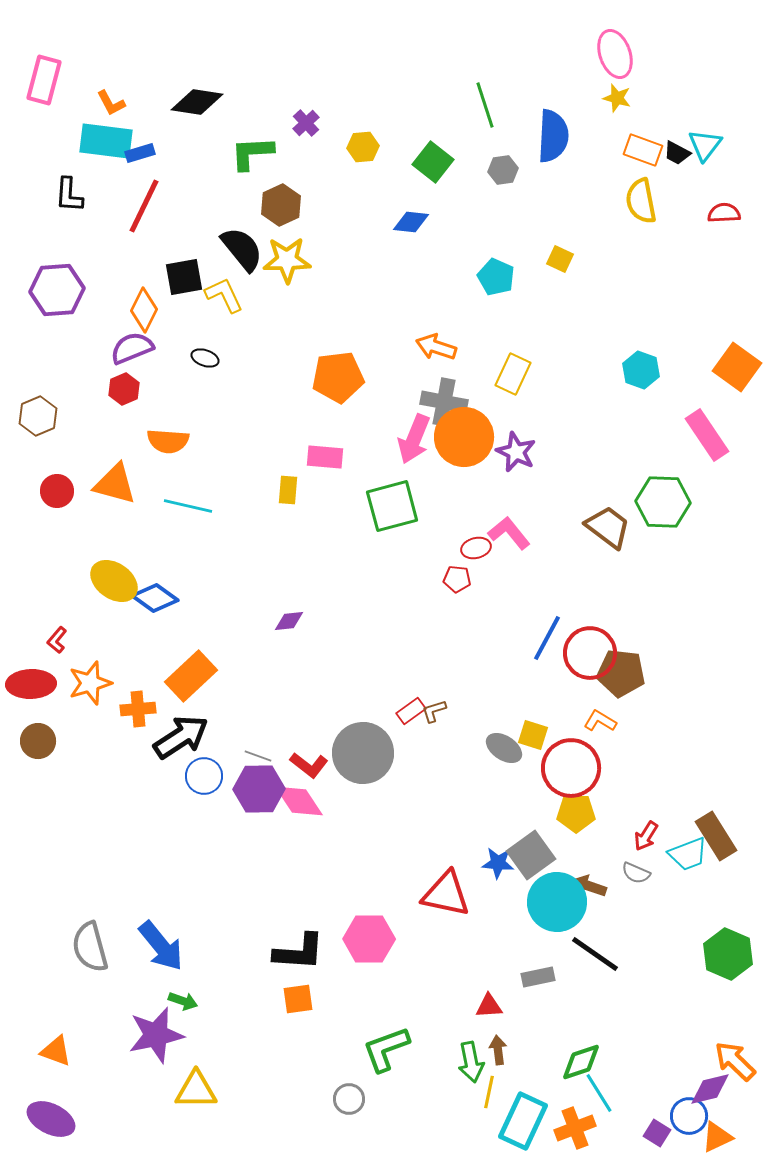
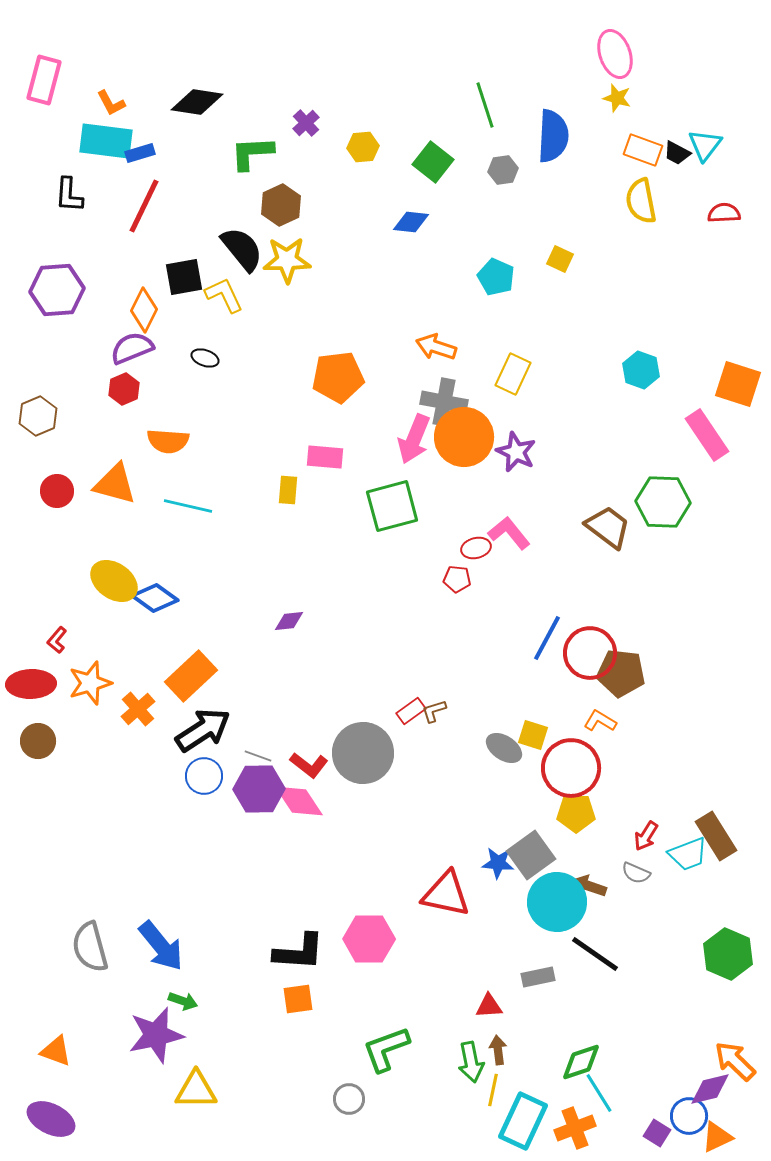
orange square at (737, 367): moved 1 px right, 17 px down; rotated 18 degrees counterclockwise
orange cross at (138, 709): rotated 36 degrees counterclockwise
black arrow at (181, 737): moved 22 px right, 7 px up
yellow line at (489, 1092): moved 4 px right, 2 px up
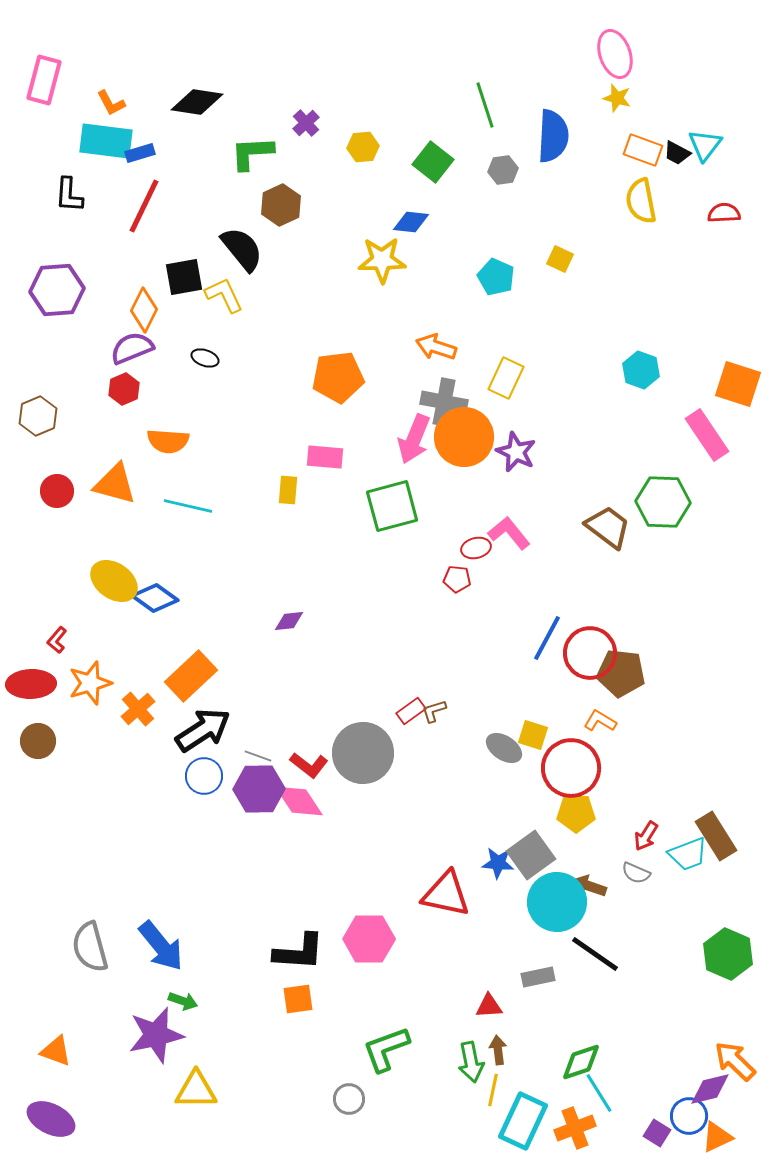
yellow star at (287, 260): moved 95 px right
yellow rectangle at (513, 374): moved 7 px left, 4 px down
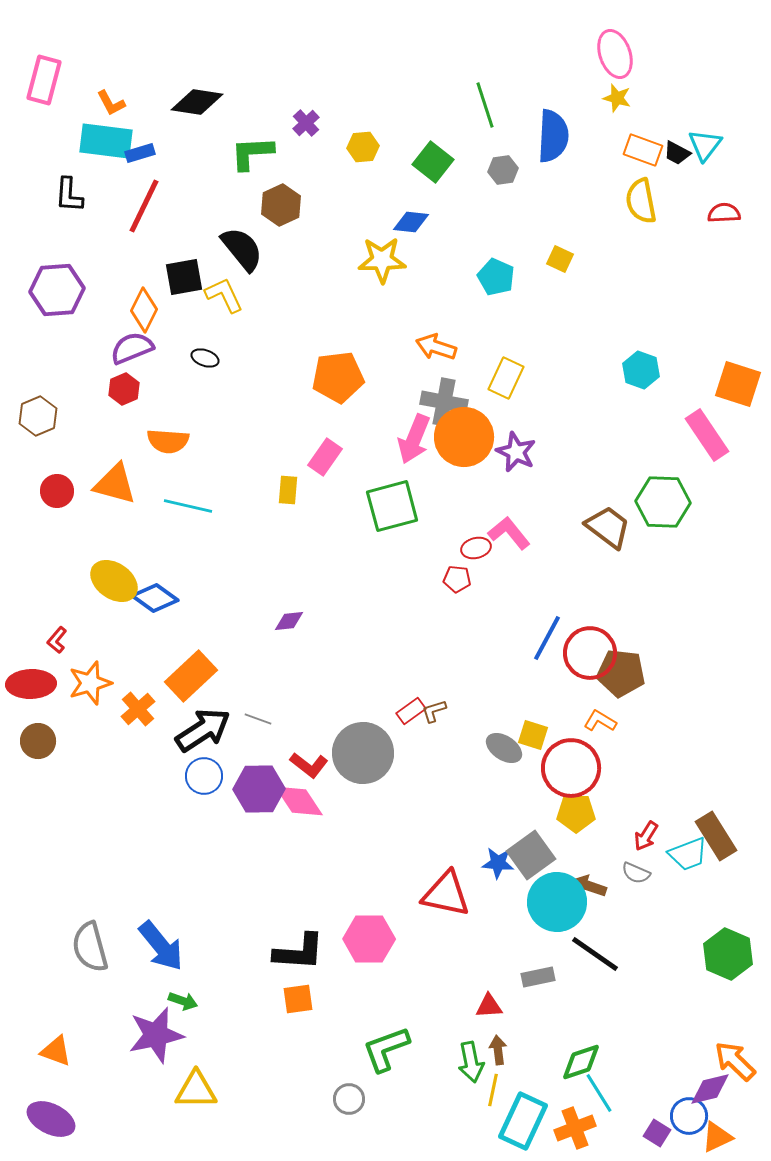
pink rectangle at (325, 457): rotated 60 degrees counterclockwise
gray line at (258, 756): moved 37 px up
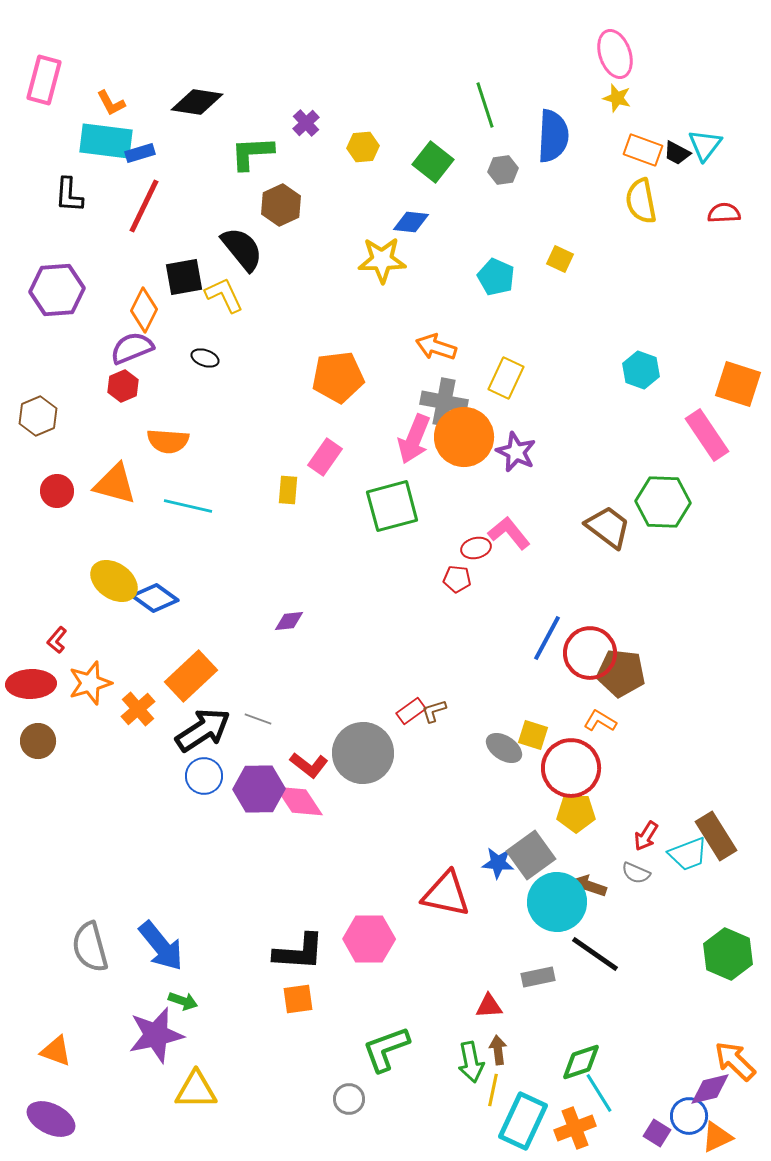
red hexagon at (124, 389): moved 1 px left, 3 px up
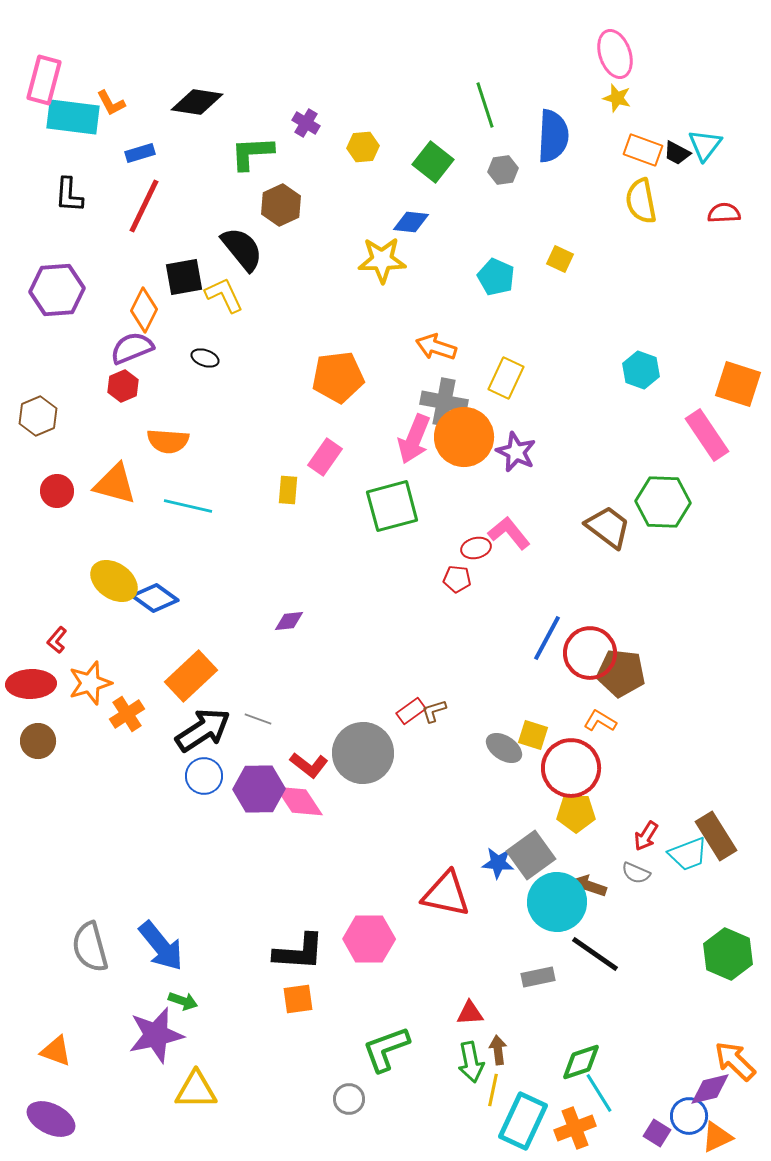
purple cross at (306, 123): rotated 16 degrees counterclockwise
cyan rectangle at (106, 141): moved 33 px left, 24 px up
orange cross at (138, 709): moved 11 px left, 5 px down; rotated 8 degrees clockwise
red triangle at (489, 1006): moved 19 px left, 7 px down
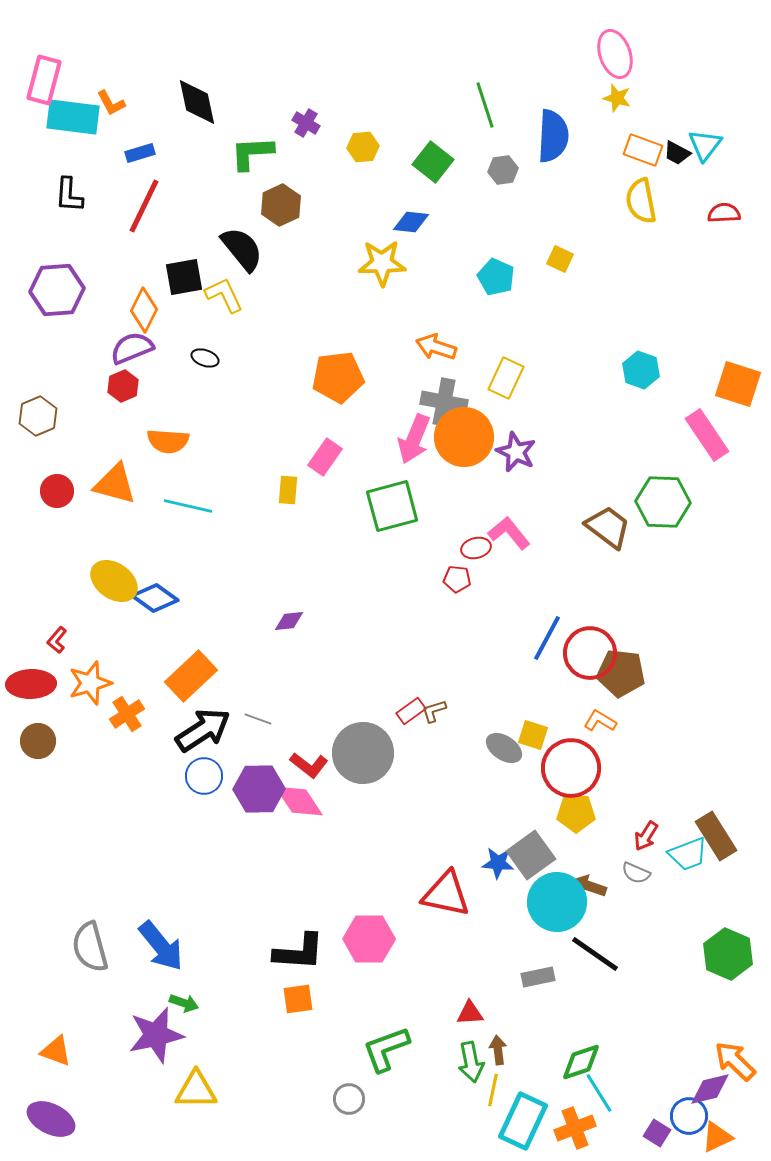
black diamond at (197, 102): rotated 69 degrees clockwise
yellow star at (382, 260): moved 3 px down
green arrow at (183, 1001): moved 1 px right, 2 px down
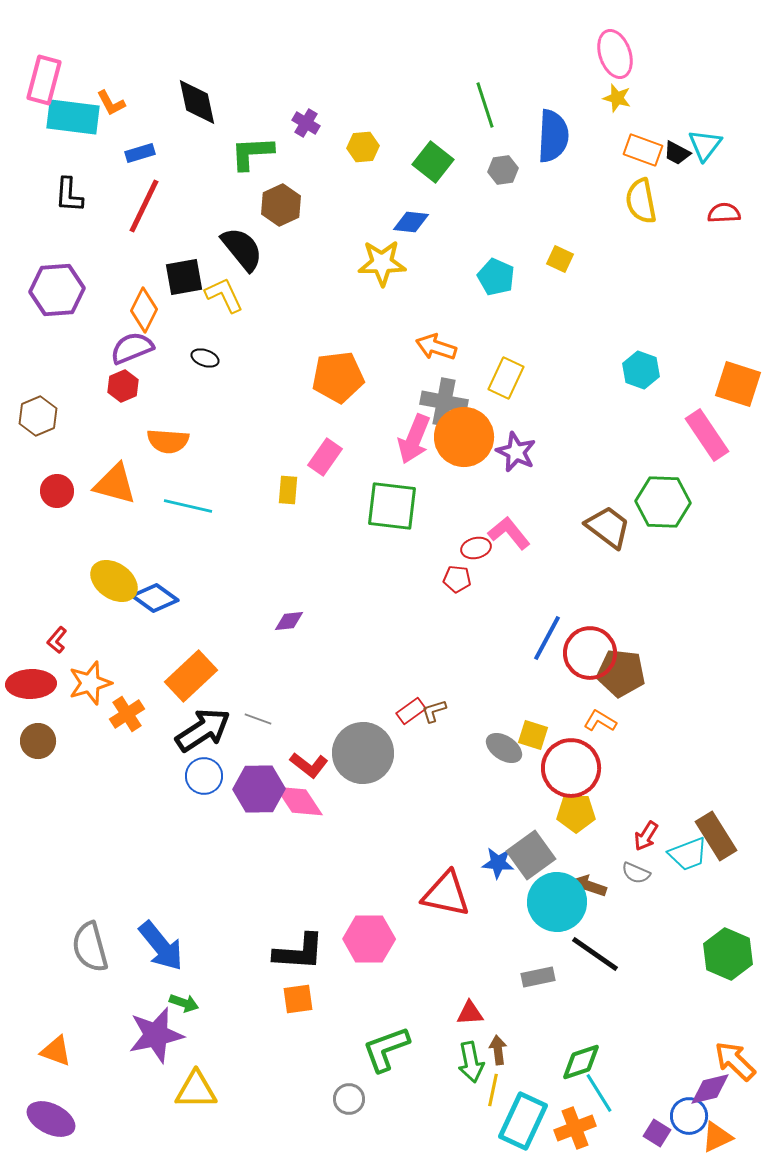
green square at (392, 506): rotated 22 degrees clockwise
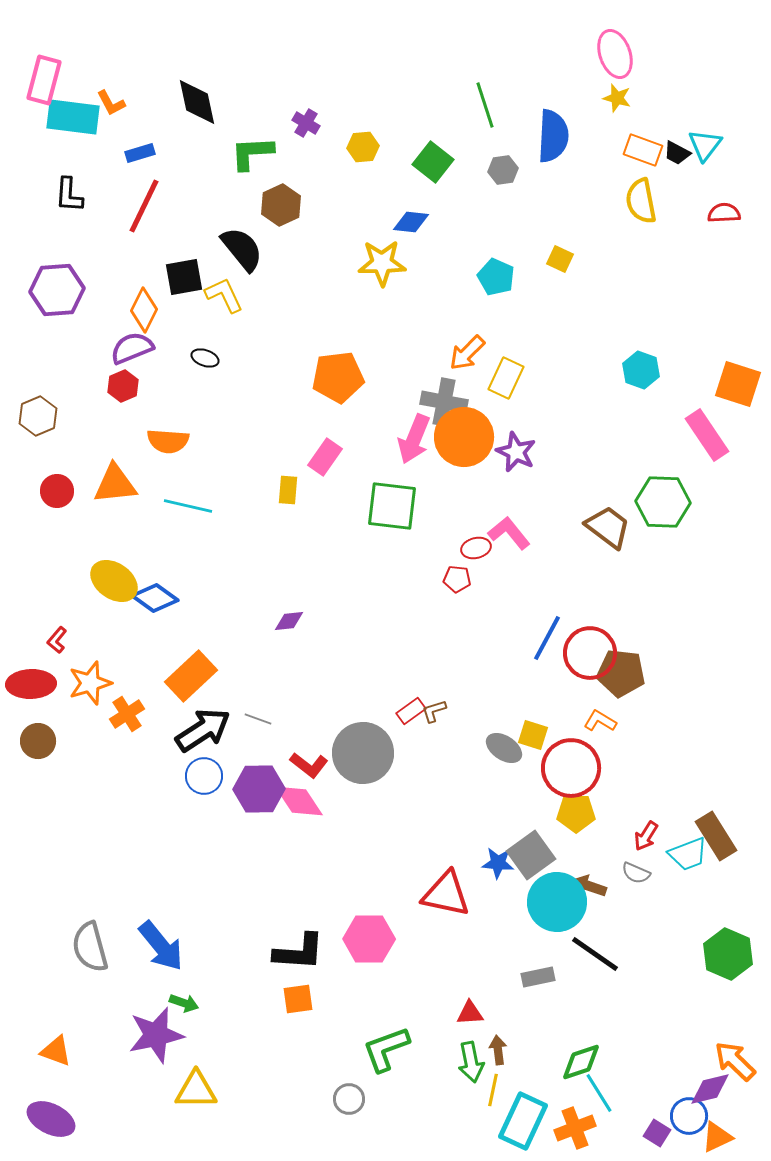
orange arrow at (436, 347): moved 31 px right, 6 px down; rotated 63 degrees counterclockwise
orange triangle at (115, 484): rotated 21 degrees counterclockwise
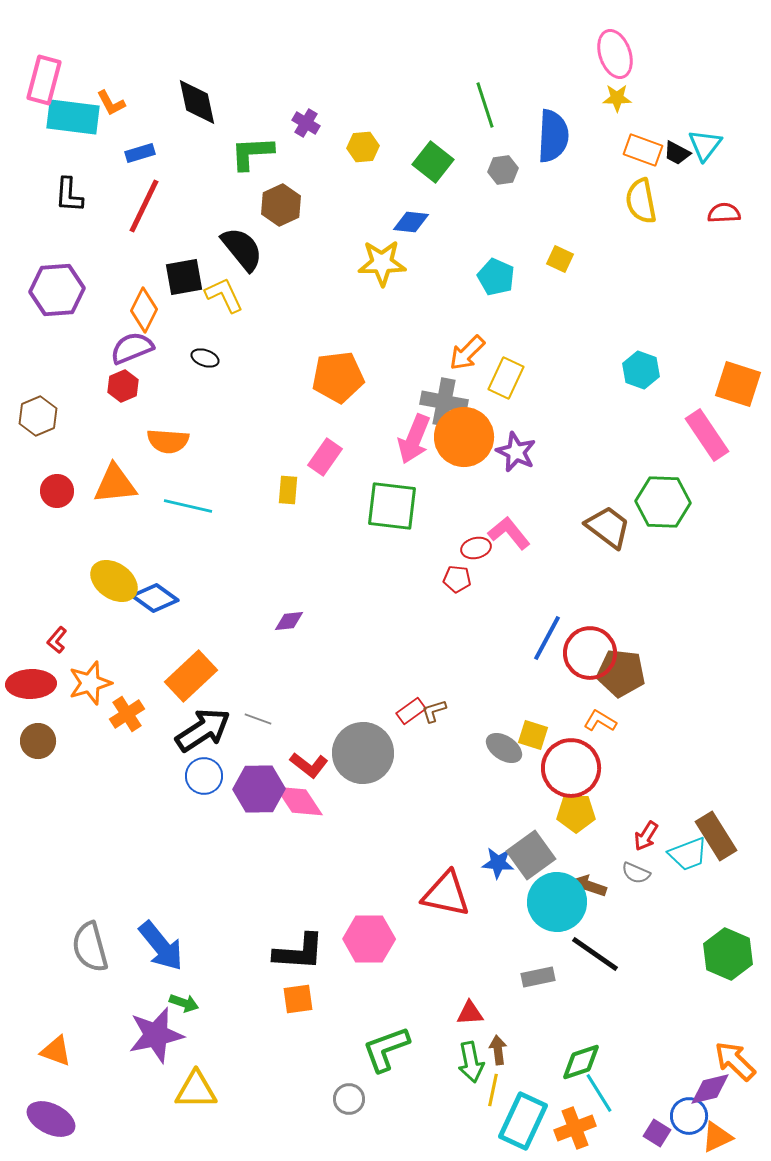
yellow star at (617, 98): rotated 16 degrees counterclockwise
